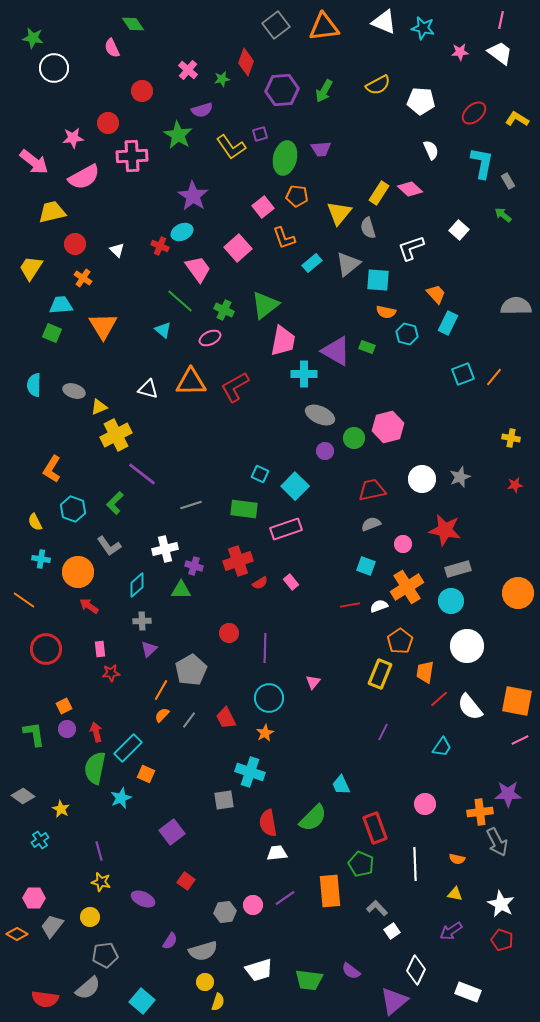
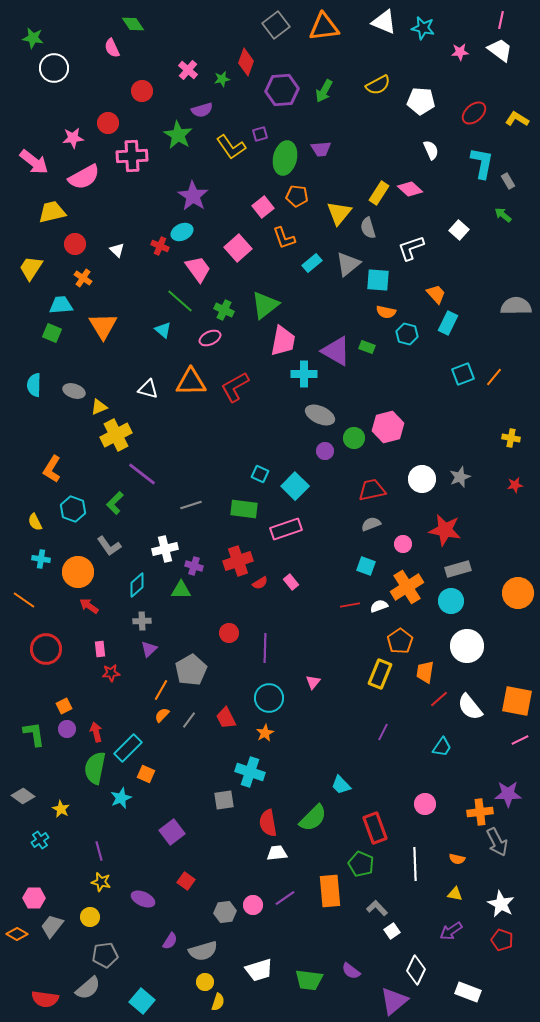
white trapezoid at (500, 53): moved 3 px up
cyan trapezoid at (341, 785): rotated 20 degrees counterclockwise
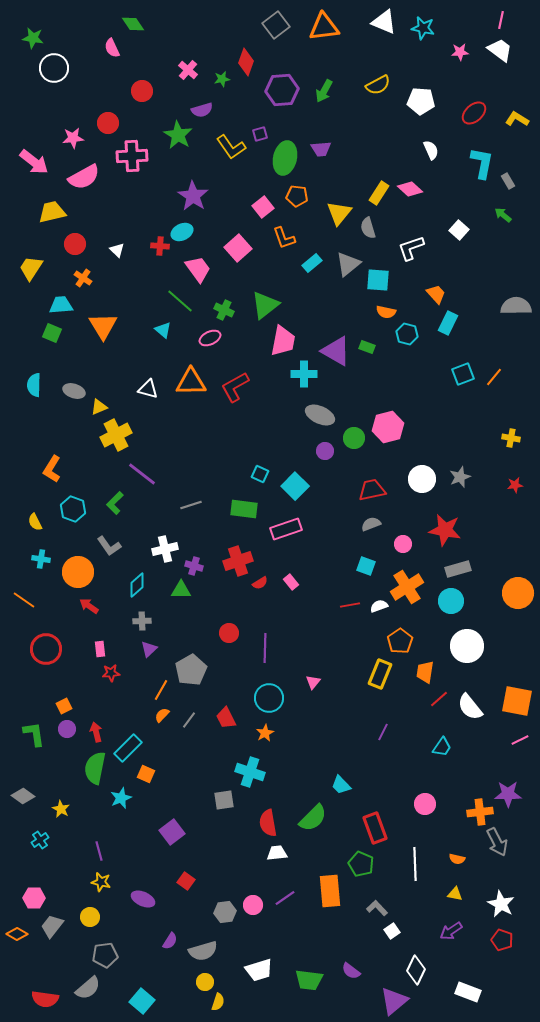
red cross at (160, 246): rotated 18 degrees counterclockwise
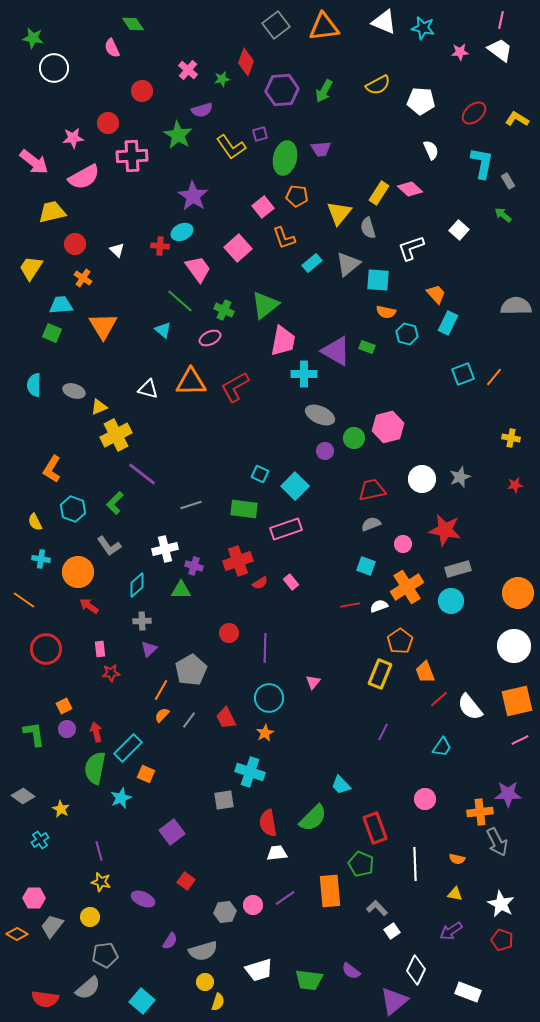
white circle at (467, 646): moved 47 px right
orange trapezoid at (425, 672): rotated 30 degrees counterclockwise
orange square at (517, 701): rotated 24 degrees counterclockwise
pink circle at (425, 804): moved 5 px up
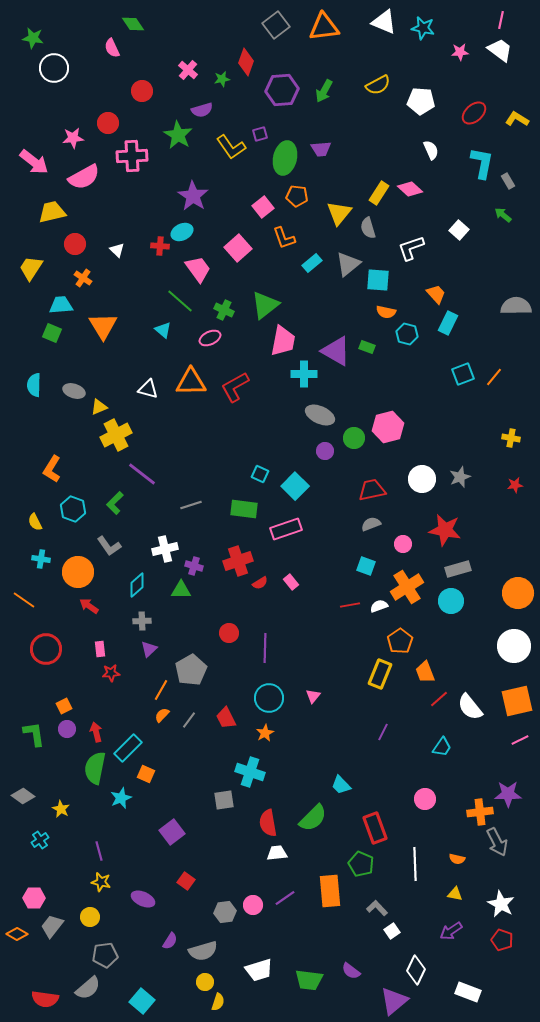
pink triangle at (313, 682): moved 14 px down
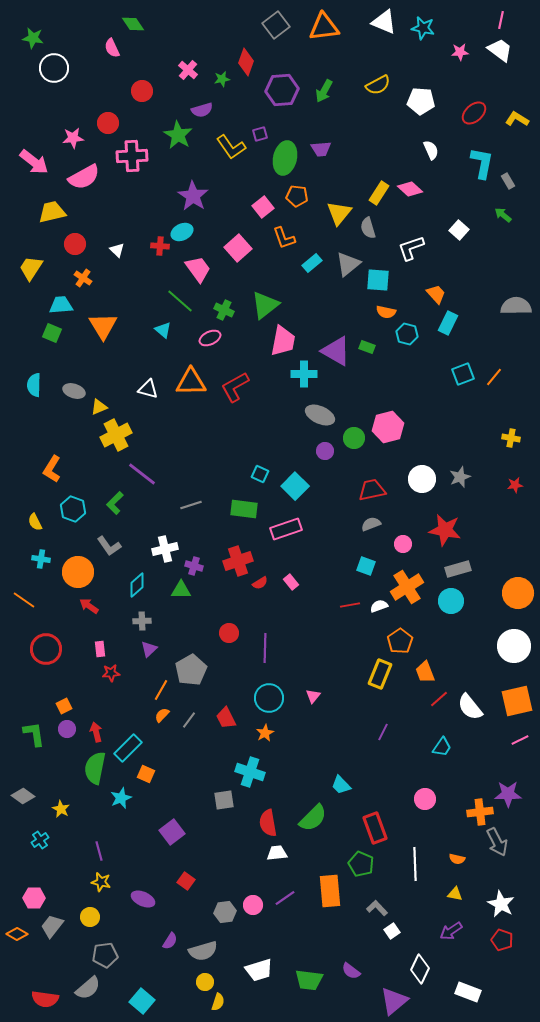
white diamond at (416, 970): moved 4 px right, 1 px up
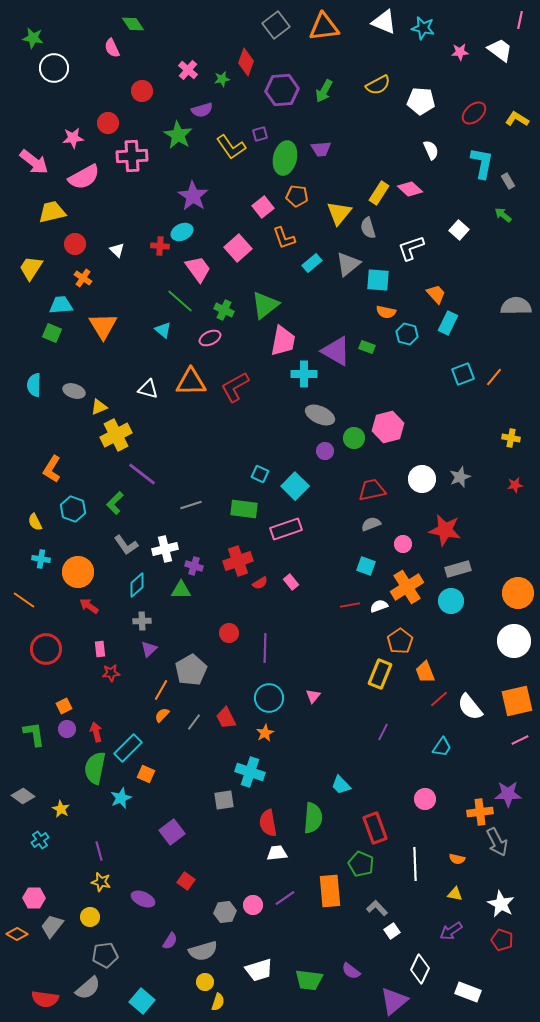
pink line at (501, 20): moved 19 px right
gray L-shape at (109, 546): moved 17 px right, 1 px up
white circle at (514, 646): moved 5 px up
gray line at (189, 720): moved 5 px right, 2 px down
green semicircle at (313, 818): rotated 40 degrees counterclockwise
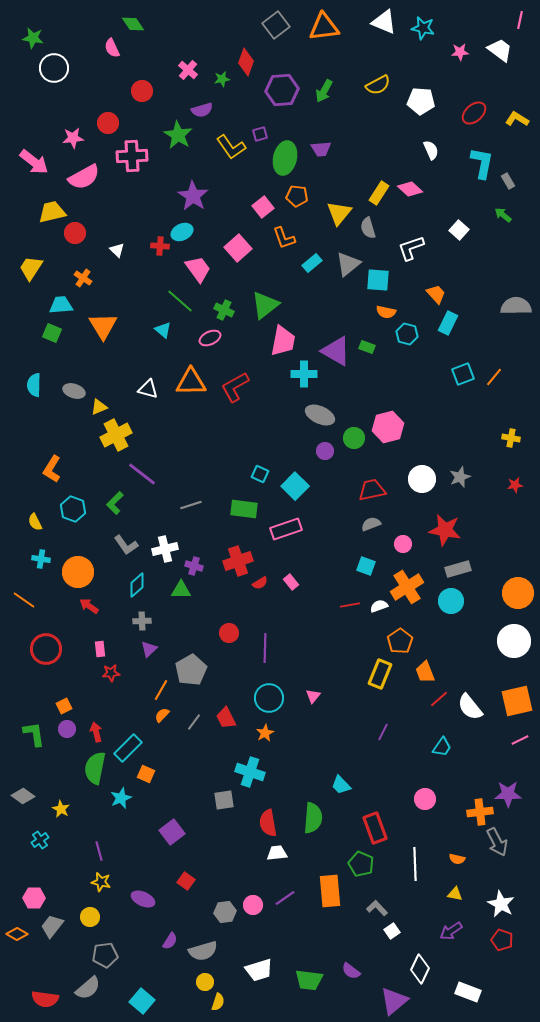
red circle at (75, 244): moved 11 px up
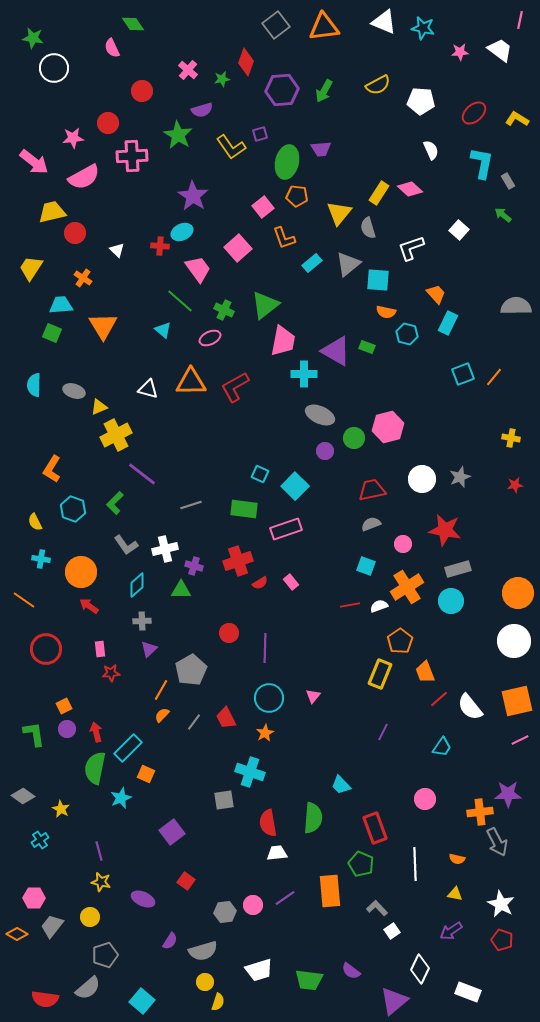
green ellipse at (285, 158): moved 2 px right, 4 px down
orange circle at (78, 572): moved 3 px right
gray pentagon at (105, 955): rotated 10 degrees counterclockwise
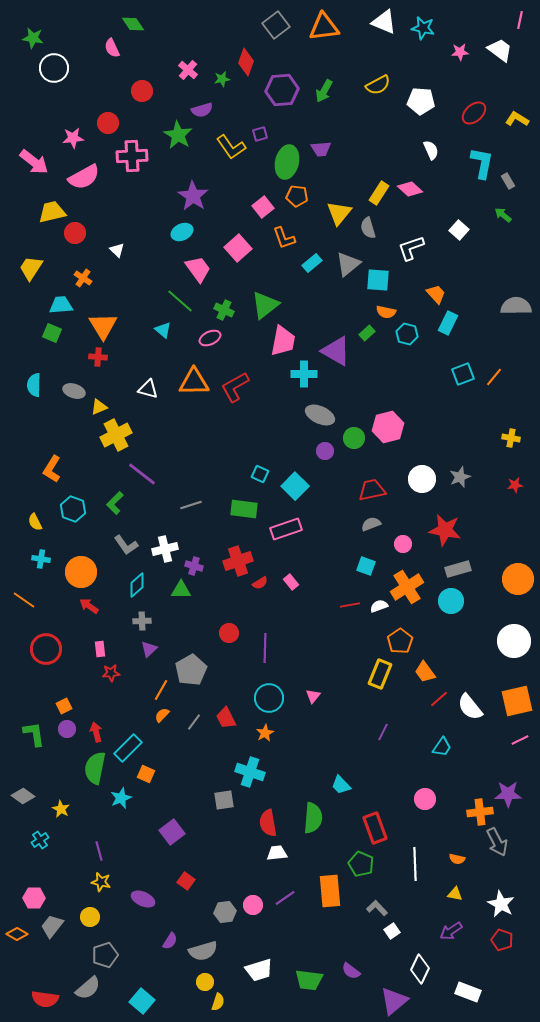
red cross at (160, 246): moved 62 px left, 111 px down
green rectangle at (367, 347): moved 14 px up; rotated 63 degrees counterclockwise
orange triangle at (191, 382): moved 3 px right
orange circle at (518, 593): moved 14 px up
orange trapezoid at (425, 672): rotated 15 degrees counterclockwise
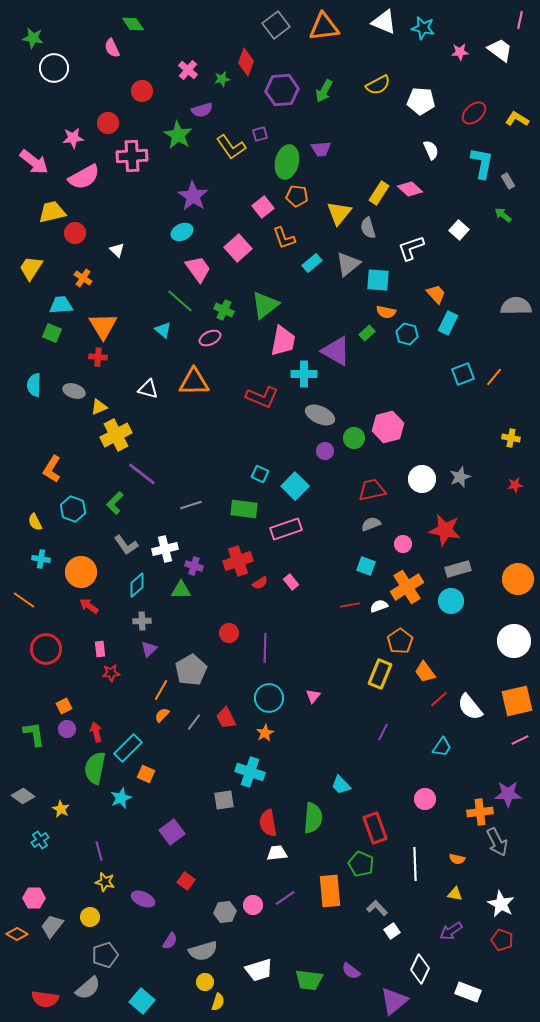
red L-shape at (235, 387): moved 27 px right, 10 px down; rotated 128 degrees counterclockwise
yellow star at (101, 882): moved 4 px right
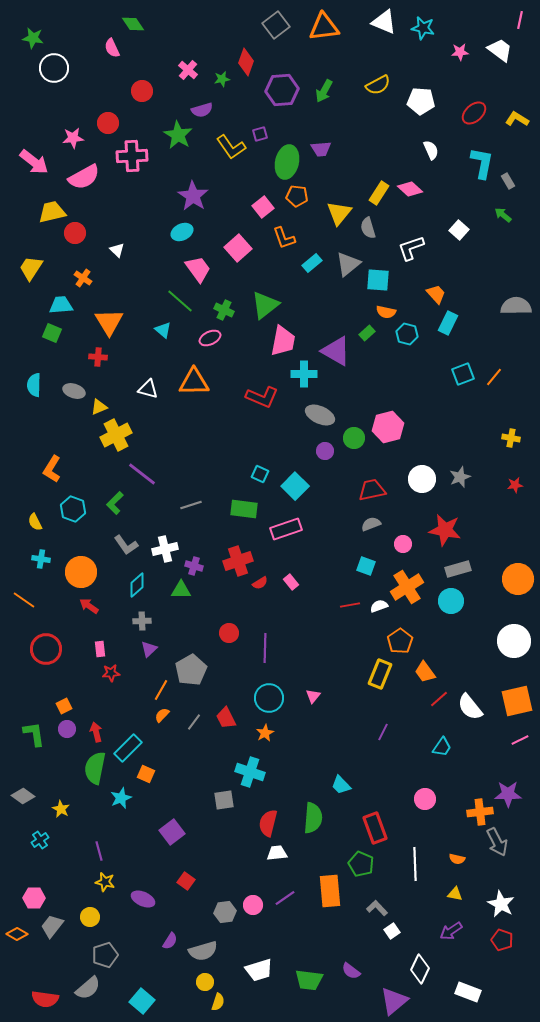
orange triangle at (103, 326): moved 6 px right, 4 px up
red semicircle at (268, 823): rotated 24 degrees clockwise
